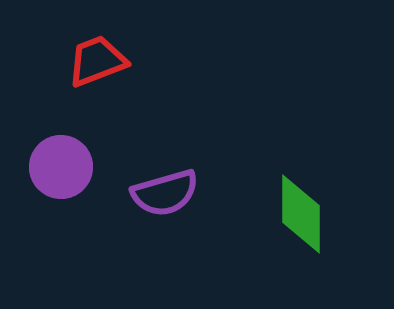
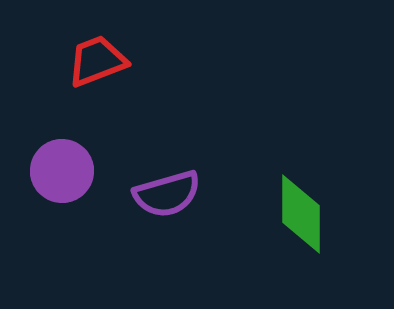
purple circle: moved 1 px right, 4 px down
purple semicircle: moved 2 px right, 1 px down
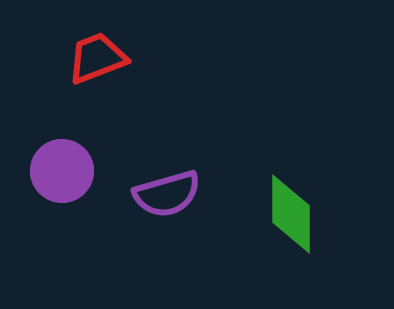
red trapezoid: moved 3 px up
green diamond: moved 10 px left
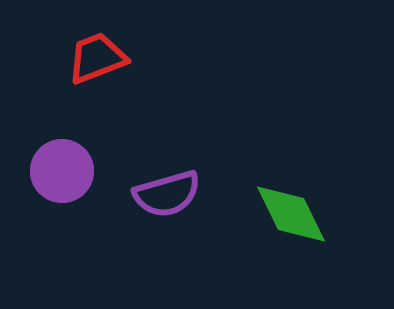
green diamond: rotated 26 degrees counterclockwise
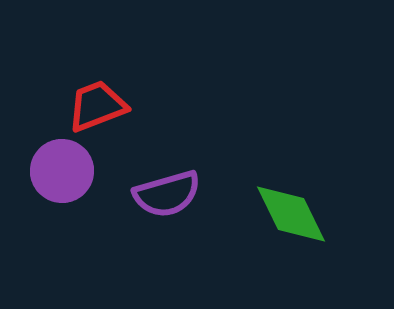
red trapezoid: moved 48 px down
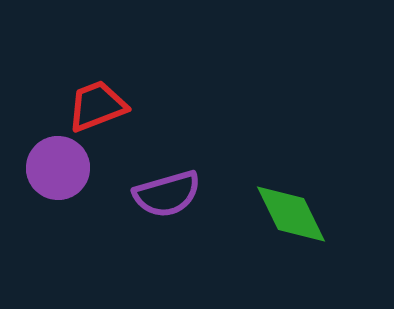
purple circle: moved 4 px left, 3 px up
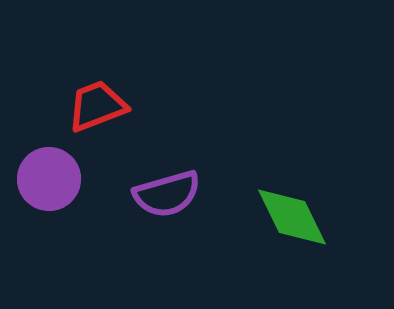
purple circle: moved 9 px left, 11 px down
green diamond: moved 1 px right, 3 px down
